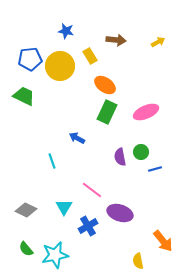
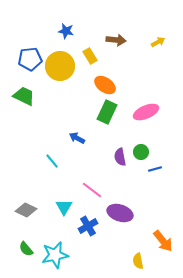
cyan line: rotated 21 degrees counterclockwise
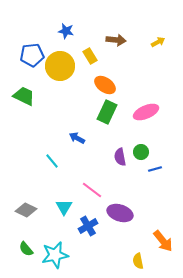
blue pentagon: moved 2 px right, 4 px up
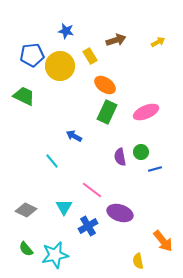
brown arrow: rotated 24 degrees counterclockwise
blue arrow: moved 3 px left, 2 px up
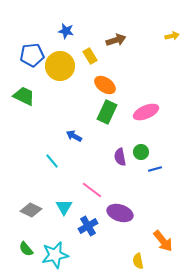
yellow arrow: moved 14 px right, 6 px up; rotated 16 degrees clockwise
gray diamond: moved 5 px right
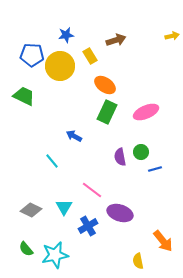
blue star: moved 4 px down; rotated 21 degrees counterclockwise
blue pentagon: rotated 10 degrees clockwise
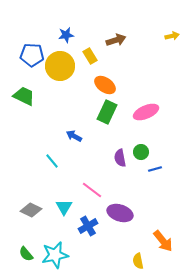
purple semicircle: moved 1 px down
green semicircle: moved 5 px down
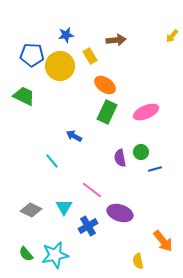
yellow arrow: rotated 144 degrees clockwise
brown arrow: rotated 12 degrees clockwise
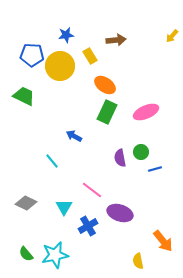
gray diamond: moved 5 px left, 7 px up
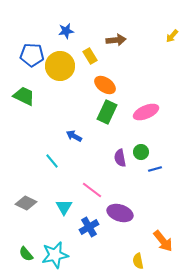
blue star: moved 4 px up
blue cross: moved 1 px right, 1 px down
